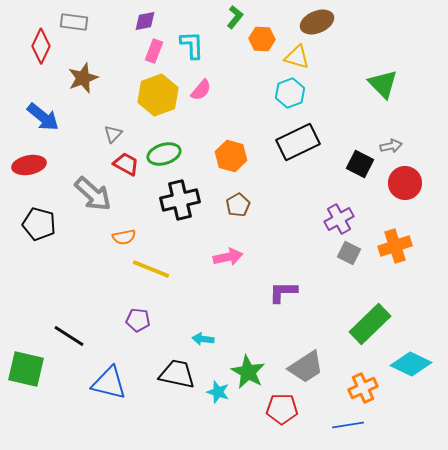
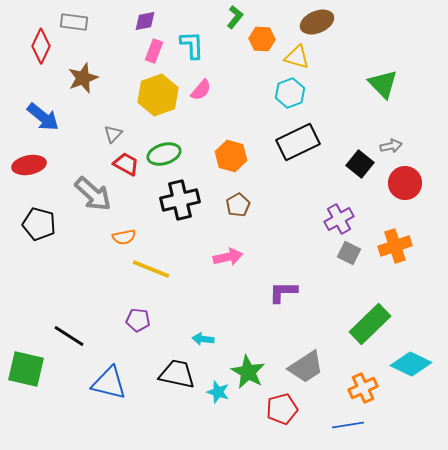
black square at (360, 164): rotated 12 degrees clockwise
red pentagon at (282, 409): rotated 16 degrees counterclockwise
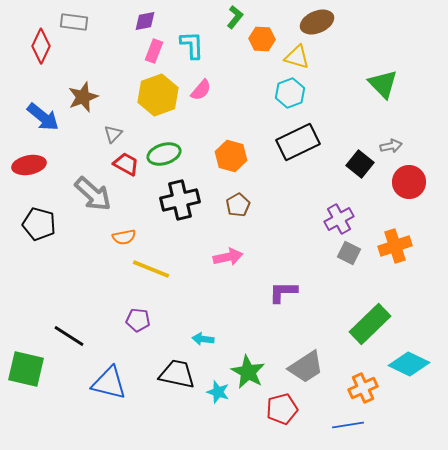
brown star at (83, 78): moved 19 px down
red circle at (405, 183): moved 4 px right, 1 px up
cyan diamond at (411, 364): moved 2 px left
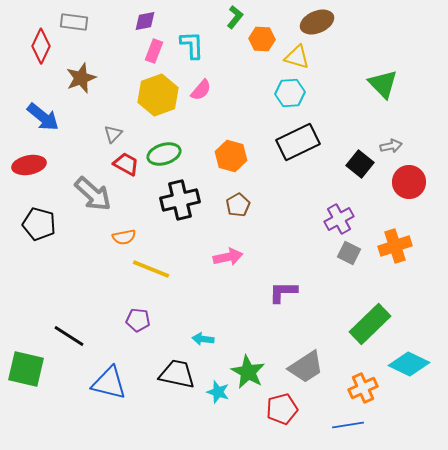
cyan hexagon at (290, 93): rotated 16 degrees clockwise
brown star at (83, 97): moved 2 px left, 19 px up
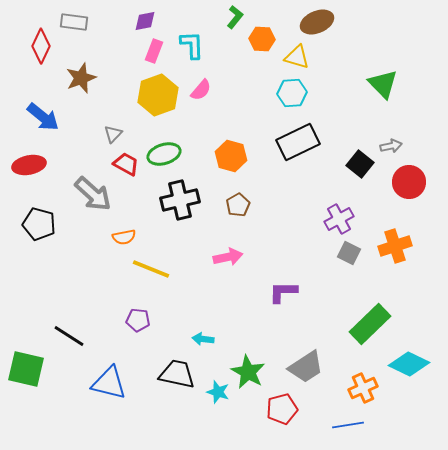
cyan hexagon at (290, 93): moved 2 px right
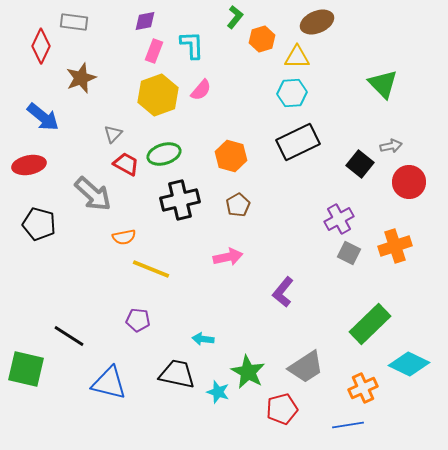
orange hexagon at (262, 39): rotated 20 degrees counterclockwise
yellow triangle at (297, 57): rotated 16 degrees counterclockwise
purple L-shape at (283, 292): rotated 52 degrees counterclockwise
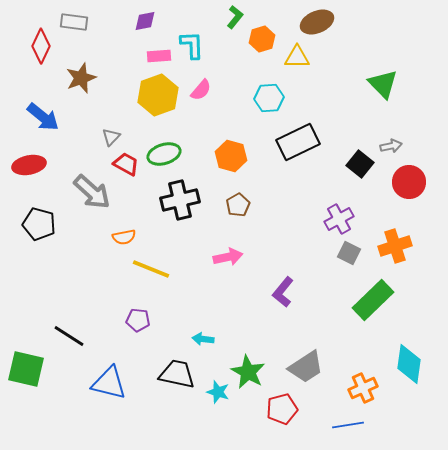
pink rectangle at (154, 51): moved 5 px right, 5 px down; rotated 65 degrees clockwise
cyan hexagon at (292, 93): moved 23 px left, 5 px down
gray triangle at (113, 134): moved 2 px left, 3 px down
gray arrow at (93, 194): moved 1 px left, 2 px up
green rectangle at (370, 324): moved 3 px right, 24 px up
cyan diamond at (409, 364): rotated 72 degrees clockwise
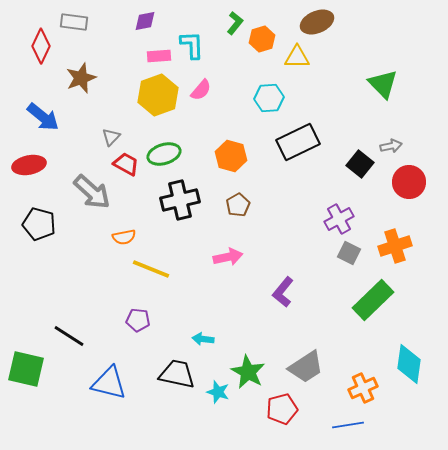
green L-shape at (235, 17): moved 6 px down
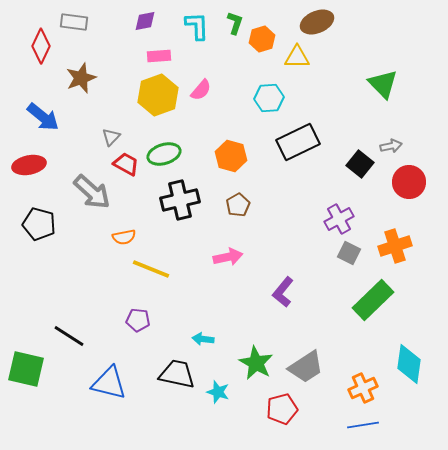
green L-shape at (235, 23): rotated 20 degrees counterclockwise
cyan L-shape at (192, 45): moved 5 px right, 19 px up
green star at (248, 372): moved 8 px right, 9 px up
blue line at (348, 425): moved 15 px right
